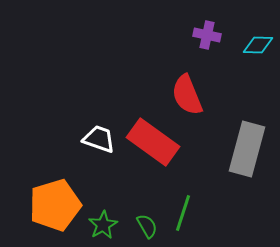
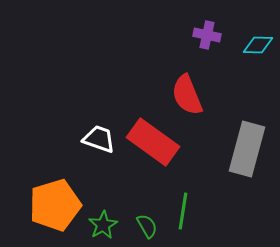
green line: moved 2 px up; rotated 9 degrees counterclockwise
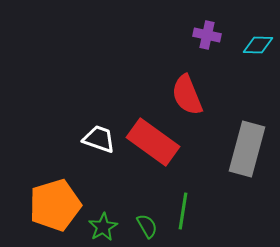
green star: moved 2 px down
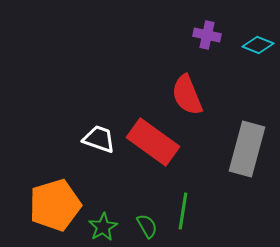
cyan diamond: rotated 20 degrees clockwise
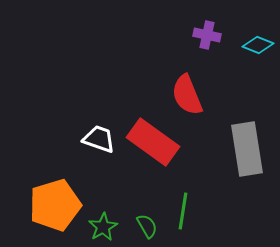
gray rectangle: rotated 24 degrees counterclockwise
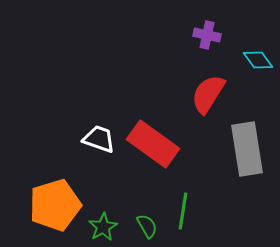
cyan diamond: moved 15 px down; rotated 32 degrees clockwise
red semicircle: moved 21 px right, 1 px up; rotated 54 degrees clockwise
red rectangle: moved 2 px down
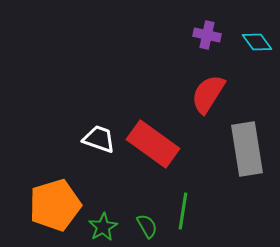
cyan diamond: moved 1 px left, 18 px up
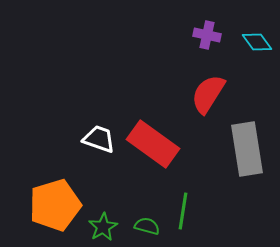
green semicircle: rotated 45 degrees counterclockwise
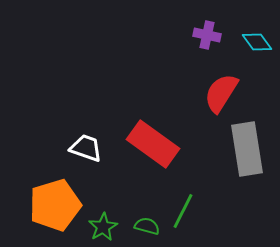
red semicircle: moved 13 px right, 1 px up
white trapezoid: moved 13 px left, 9 px down
green line: rotated 18 degrees clockwise
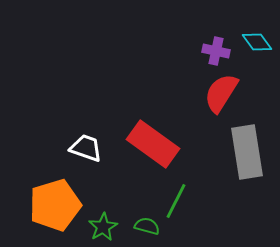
purple cross: moved 9 px right, 16 px down
gray rectangle: moved 3 px down
green line: moved 7 px left, 10 px up
